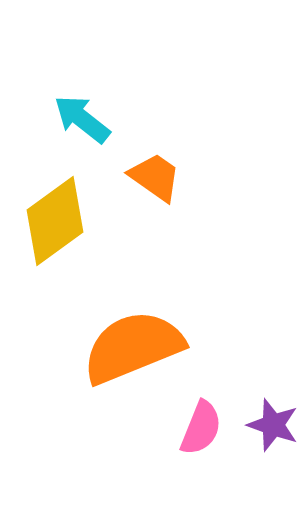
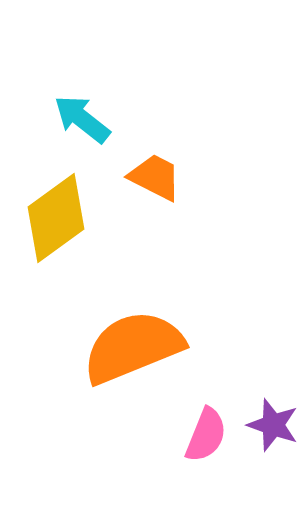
orange trapezoid: rotated 8 degrees counterclockwise
yellow diamond: moved 1 px right, 3 px up
pink semicircle: moved 5 px right, 7 px down
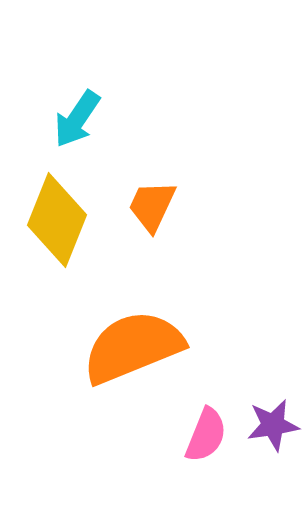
cyan arrow: moved 5 px left; rotated 94 degrees counterclockwise
orange trapezoid: moved 3 px left, 29 px down; rotated 92 degrees counterclockwise
yellow diamond: moved 1 px right, 2 px down; rotated 32 degrees counterclockwise
purple star: rotated 28 degrees counterclockwise
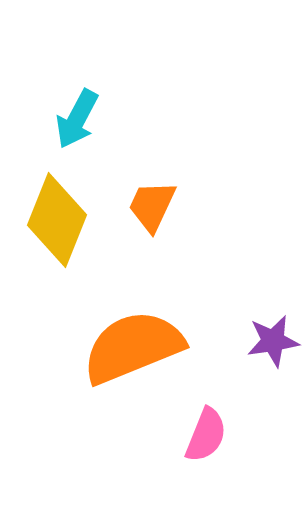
cyan arrow: rotated 6 degrees counterclockwise
purple star: moved 84 px up
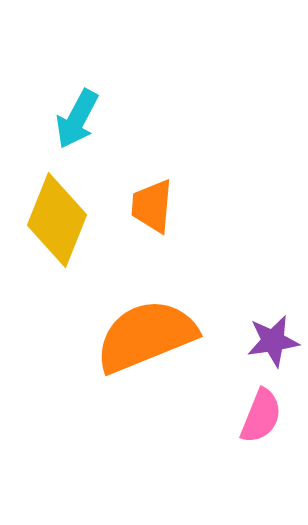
orange trapezoid: rotated 20 degrees counterclockwise
orange semicircle: moved 13 px right, 11 px up
pink semicircle: moved 55 px right, 19 px up
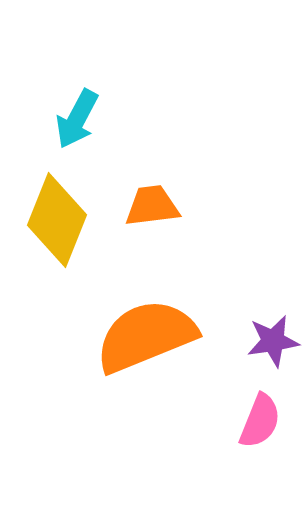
orange trapezoid: rotated 78 degrees clockwise
pink semicircle: moved 1 px left, 5 px down
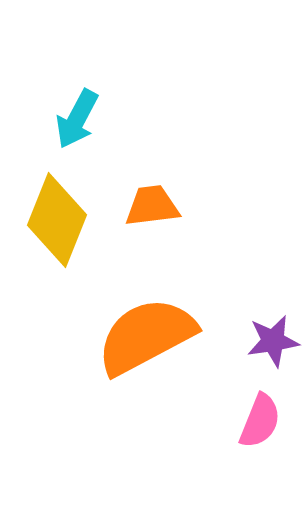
orange semicircle: rotated 6 degrees counterclockwise
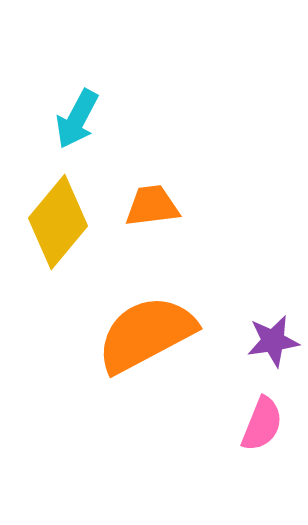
yellow diamond: moved 1 px right, 2 px down; rotated 18 degrees clockwise
orange semicircle: moved 2 px up
pink semicircle: moved 2 px right, 3 px down
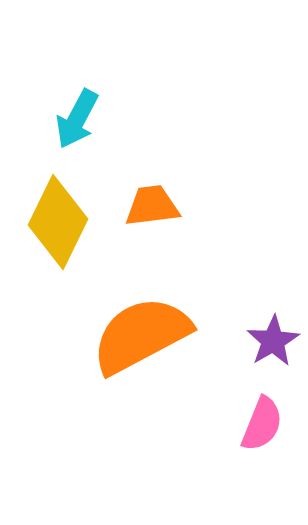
yellow diamond: rotated 14 degrees counterclockwise
orange semicircle: moved 5 px left, 1 px down
purple star: rotated 22 degrees counterclockwise
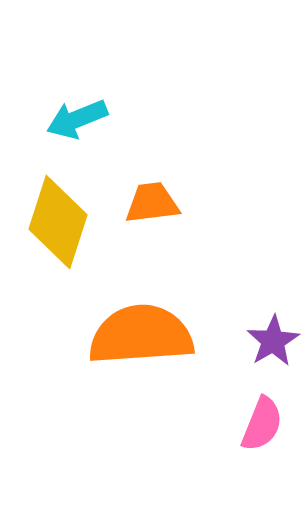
cyan arrow: rotated 40 degrees clockwise
orange trapezoid: moved 3 px up
yellow diamond: rotated 8 degrees counterclockwise
orange semicircle: rotated 24 degrees clockwise
